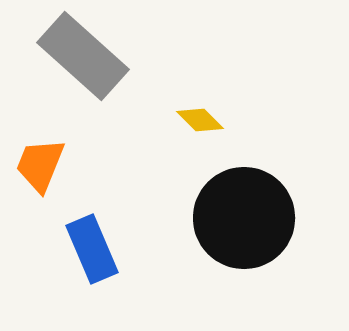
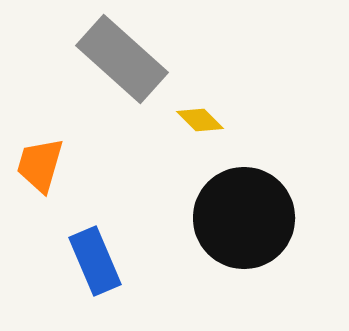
gray rectangle: moved 39 px right, 3 px down
orange trapezoid: rotated 6 degrees counterclockwise
blue rectangle: moved 3 px right, 12 px down
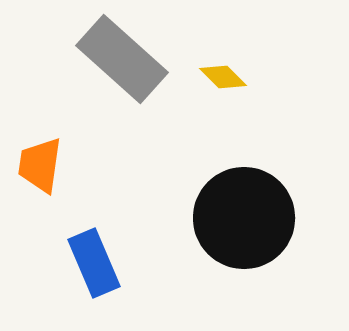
yellow diamond: moved 23 px right, 43 px up
orange trapezoid: rotated 8 degrees counterclockwise
blue rectangle: moved 1 px left, 2 px down
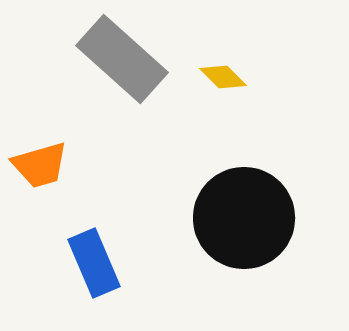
orange trapezoid: rotated 114 degrees counterclockwise
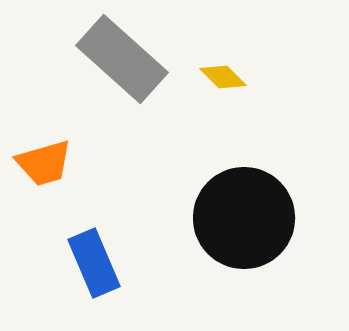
orange trapezoid: moved 4 px right, 2 px up
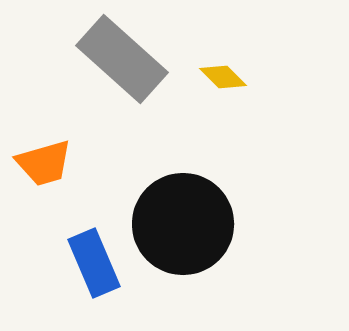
black circle: moved 61 px left, 6 px down
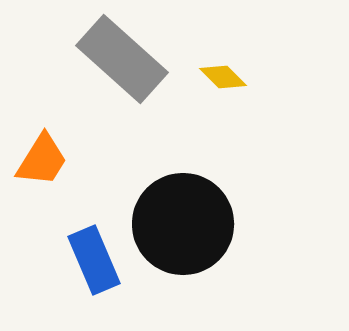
orange trapezoid: moved 2 px left, 3 px up; rotated 42 degrees counterclockwise
blue rectangle: moved 3 px up
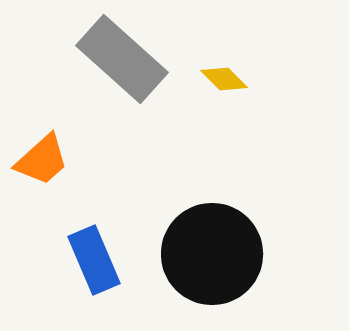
yellow diamond: moved 1 px right, 2 px down
orange trapezoid: rotated 16 degrees clockwise
black circle: moved 29 px right, 30 px down
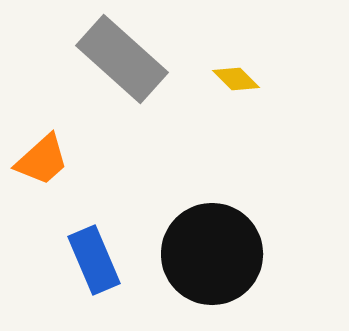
yellow diamond: moved 12 px right
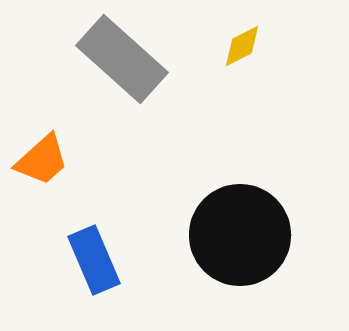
yellow diamond: moved 6 px right, 33 px up; rotated 72 degrees counterclockwise
black circle: moved 28 px right, 19 px up
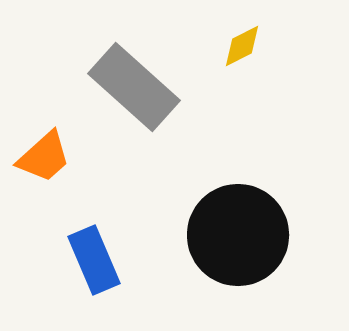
gray rectangle: moved 12 px right, 28 px down
orange trapezoid: moved 2 px right, 3 px up
black circle: moved 2 px left
